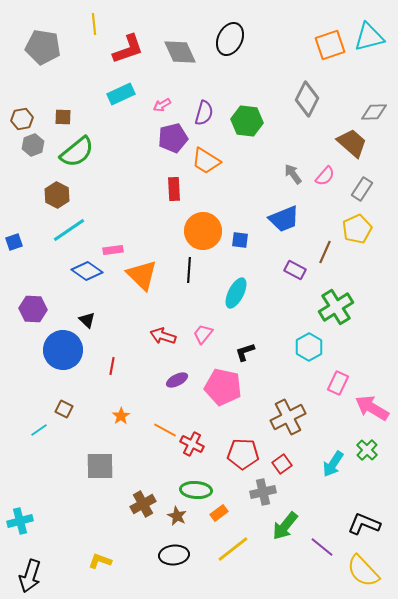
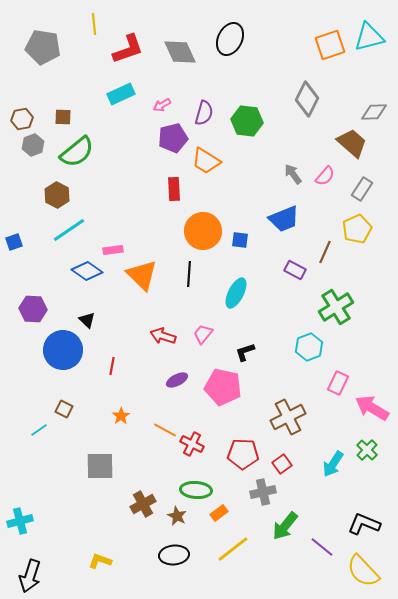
black line at (189, 270): moved 4 px down
cyan hexagon at (309, 347): rotated 8 degrees clockwise
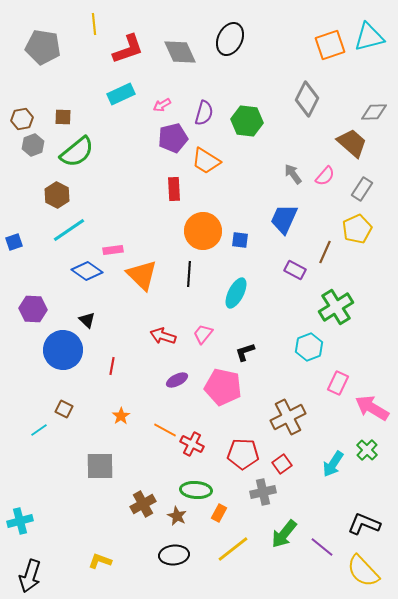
blue trapezoid at (284, 219): rotated 136 degrees clockwise
orange rectangle at (219, 513): rotated 24 degrees counterclockwise
green arrow at (285, 526): moved 1 px left, 8 px down
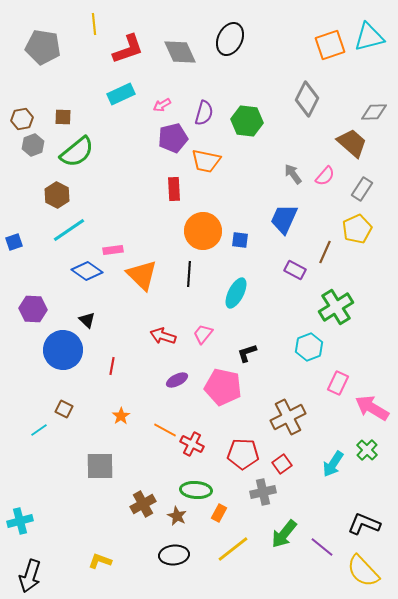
orange trapezoid at (206, 161): rotated 20 degrees counterclockwise
black L-shape at (245, 352): moved 2 px right, 1 px down
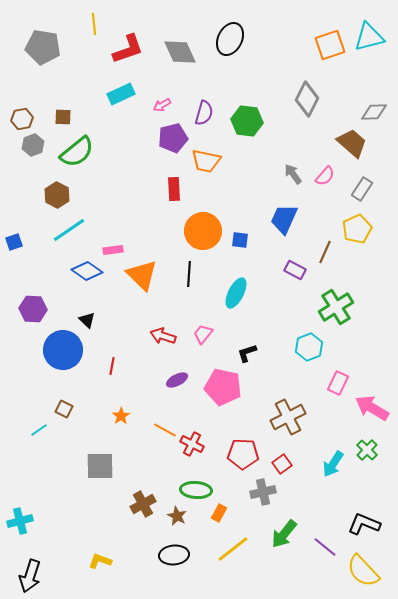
purple line at (322, 547): moved 3 px right
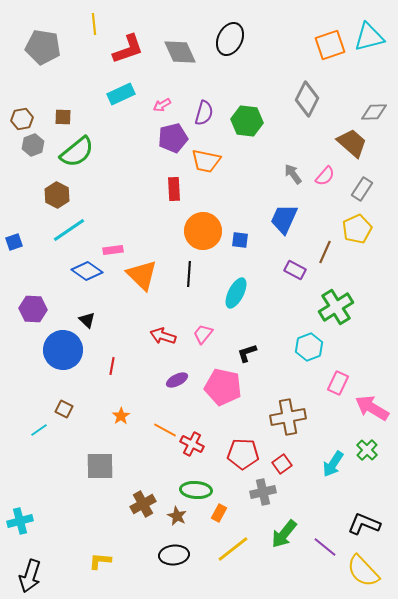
brown cross at (288, 417): rotated 16 degrees clockwise
yellow L-shape at (100, 561): rotated 15 degrees counterclockwise
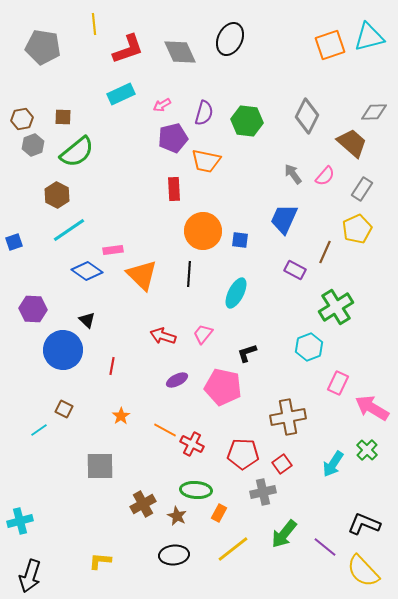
gray diamond at (307, 99): moved 17 px down
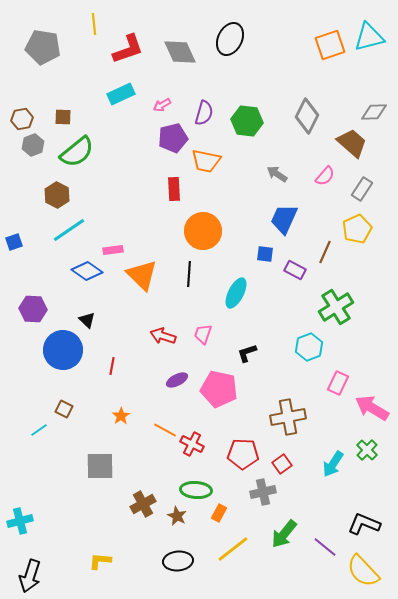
gray arrow at (293, 174): moved 16 px left; rotated 20 degrees counterclockwise
blue square at (240, 240): moved 25 px right, 14 px down
pink trapezoid at (203, 334): rotated 20 degrees counterclockwise
pink pentagon at (223, 387): moved 4 px left, 2 px down
black ellipse at (174, 555): moved 4 px right, 6 px down
